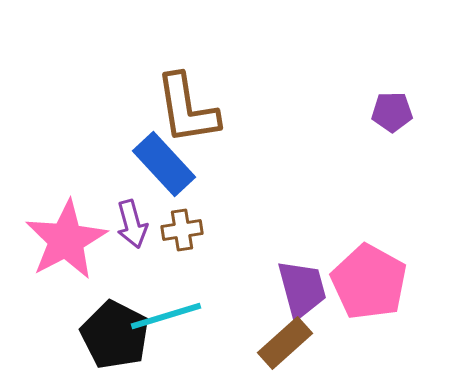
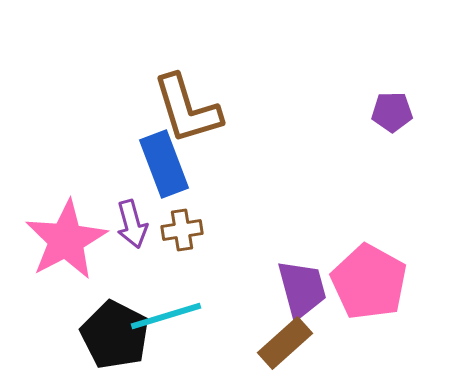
brown L-shape: rotated 8 degrees counterclockwise
blue rectangle: rotated 22 degrees clockwise
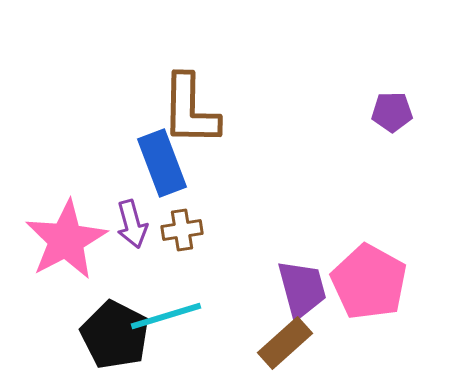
brown L-shape: moved 3 px right, 1 px down; rotated 18 degrees clockwise
blue rectangle: moved 2 px left, 1 px up
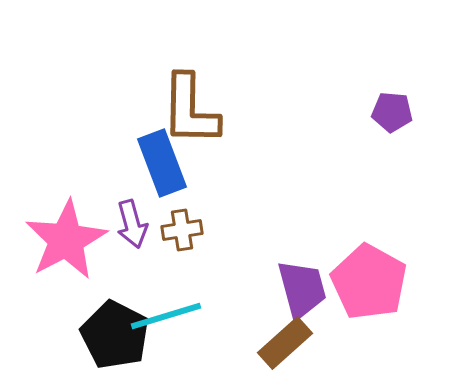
purple pentagon: rotated 6 degrees clockwise
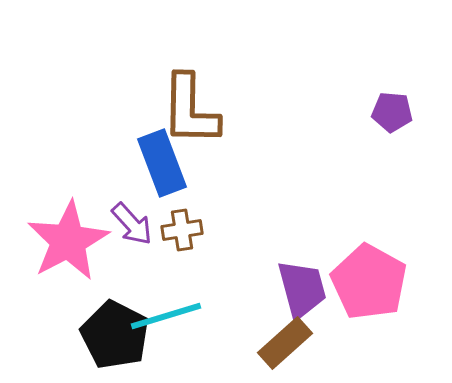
purple arrow: rotated 27 degrees counterclockwise
pink star: moved 2 px right, 1 px down
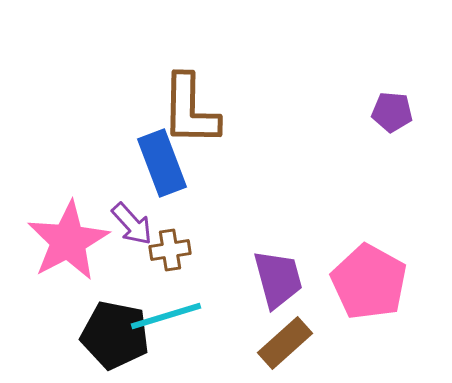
brown cross: moved 12 px left, 20 px down
purple trapezoid: moved 24 px left, 10 px up
black pentagon: rotated 16 degrees counterclockwise
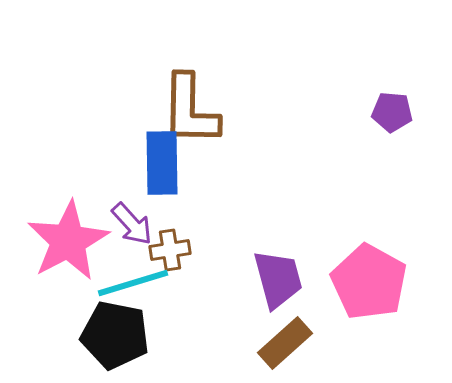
blue rectangle: rotated 20 degrees clockwise
cyan line: moved 33 px left, 33 px up
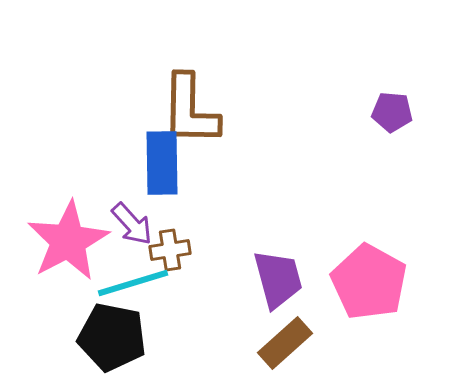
black pentagon: moved 3 px left, 2 px down
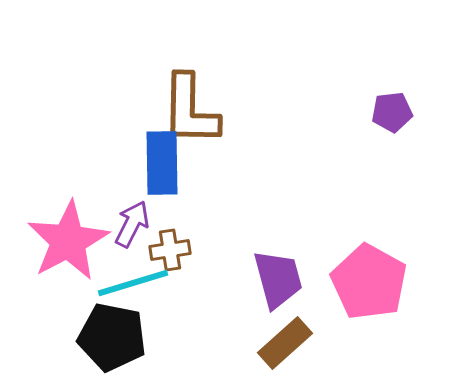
purple pentagon: rotated 12 degrees counterclockwise
purple arrow: rotated 111 degrees counterclockwise
